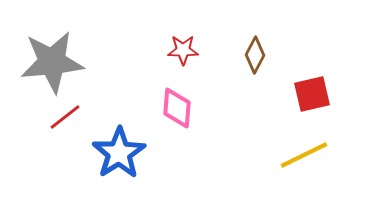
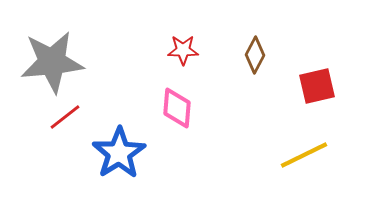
red square: moved 5 px right, 8 px up
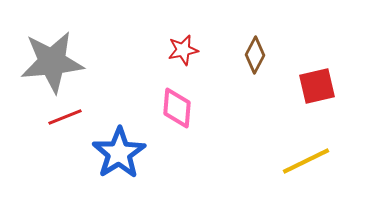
red star: rotated 12 degrees counterclockwise
red line: rotated 16 degrees clockwise
yellow line: moved 2 px right, 6 px down
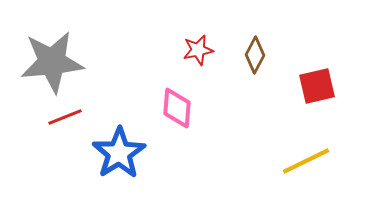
red star: moved 15 px right
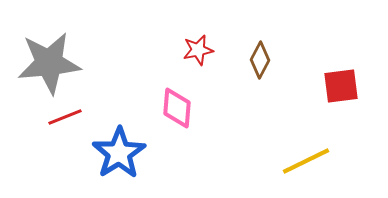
brown diamond: moved 5 px right, 5 px down
gray star: moved 3 px left, 1 px down
red square: moved 24 px right; rotated 6 degrees clockwise
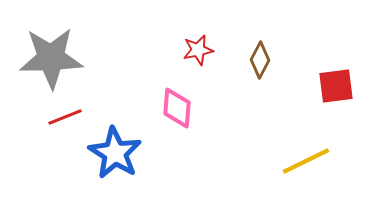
gray star: moved 2 px right, 5 px up; rotated 4 degrees clockwise
red square: moved 5 px left
blue star: moved 4 px left; rotated 8 degrees counterclockwise
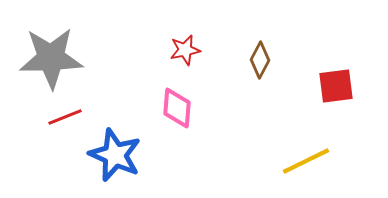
red star: moved 13 px left
blue star: moved 2 px down; rotated 8 degrees counterclockwise
